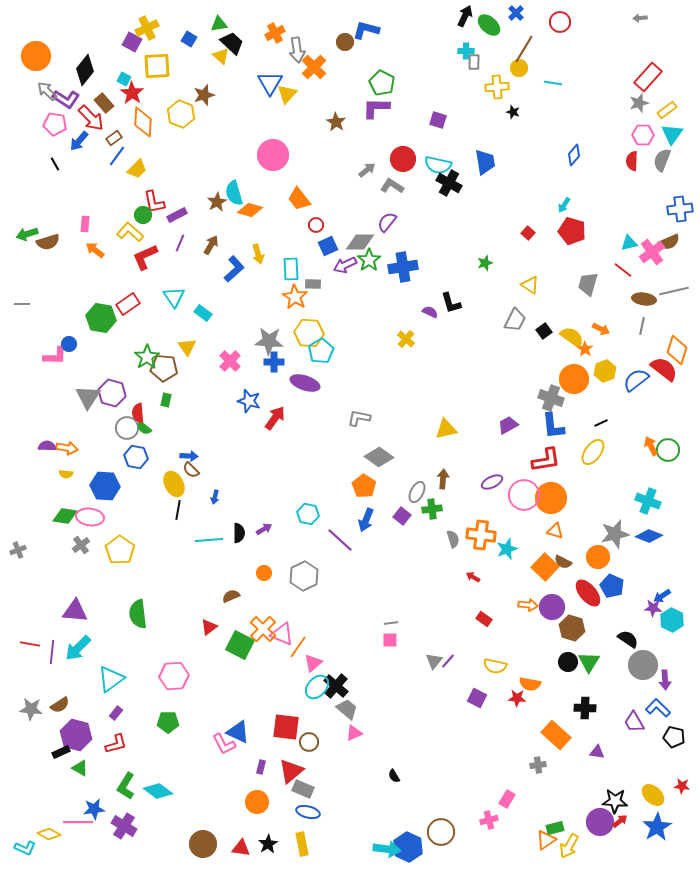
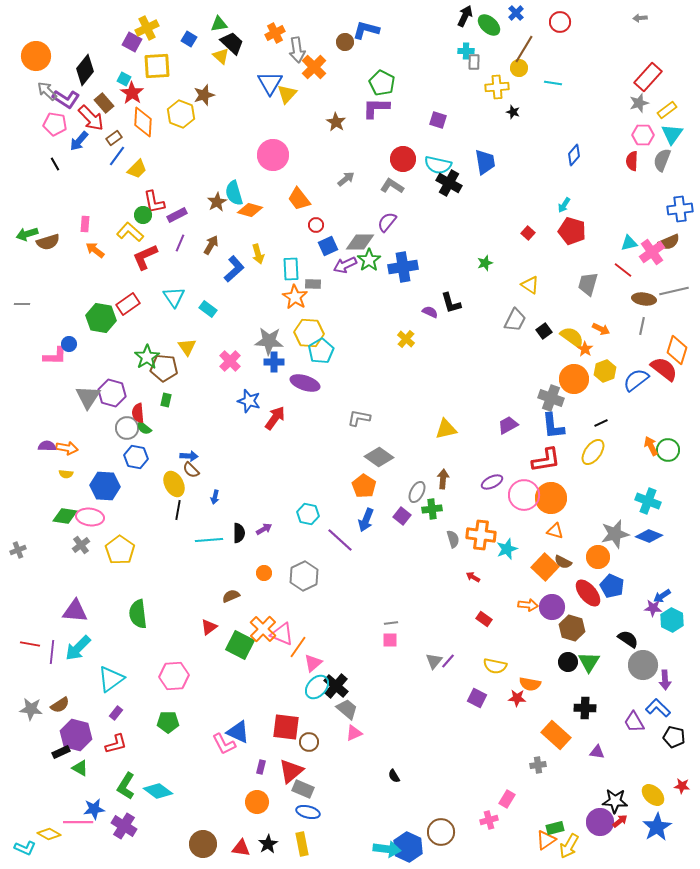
gray arrow at (367, 170): moved 21 px left, 9 px down
cyan rectangle at (203, 313): moved 5 px right, 4 px up
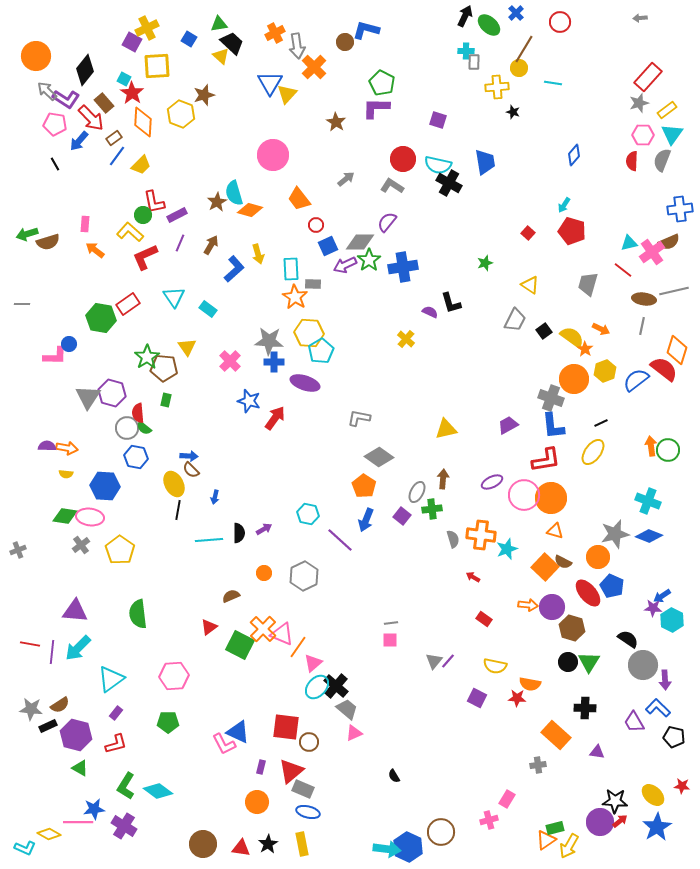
gray arrow at (297, 50): moved 4 px up
yellow trapezoid at (137, 169): moved 4 px right, 4 px up
orange arrow at (651, 446): rotated 18 degrees clockwise
black rectangle at (61, 752): moved 13 px left, 26 px up
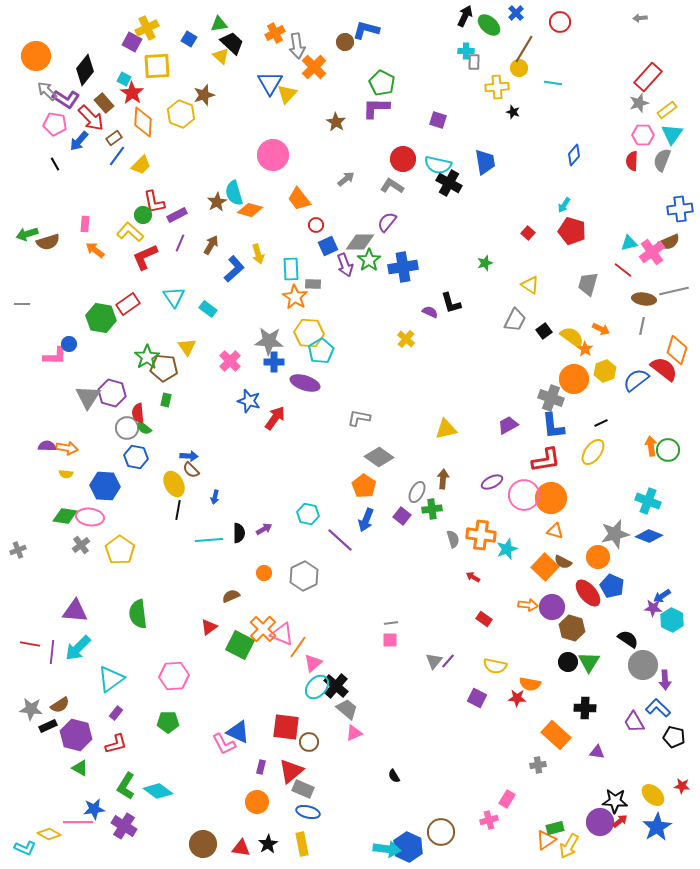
purple arrow at (345, 265): rotated 85 degrees counterclockwise
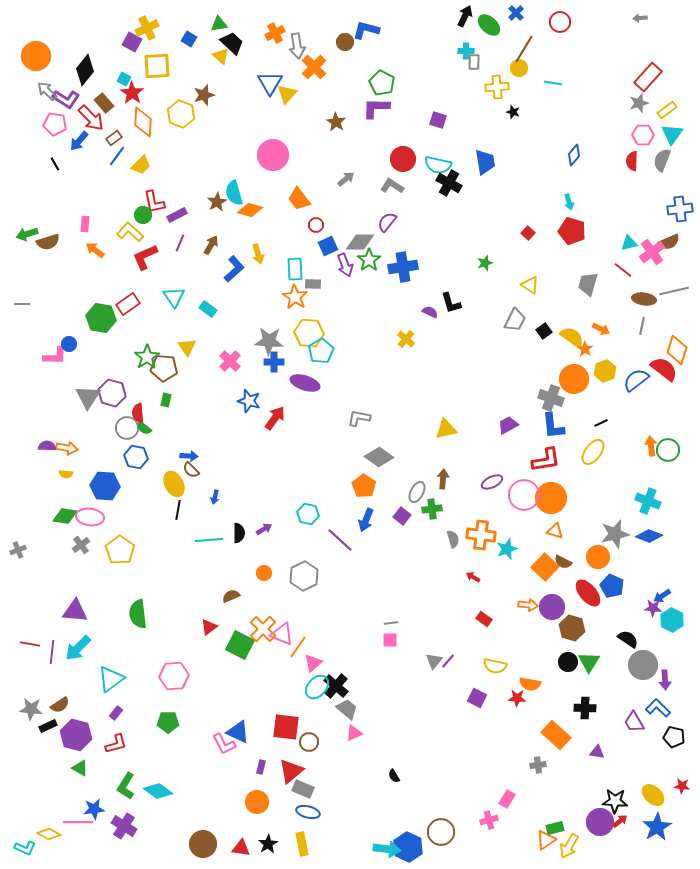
cyan arrow at (564, 205): moved 5 px right, 3 px up; rotated 49 degrees counterclockwise
cyan rectangle at (291, 269): moved 4 px right
